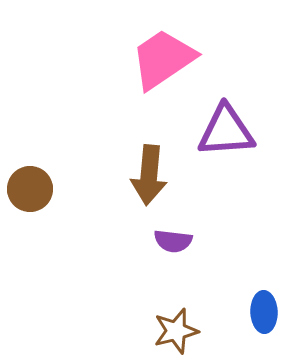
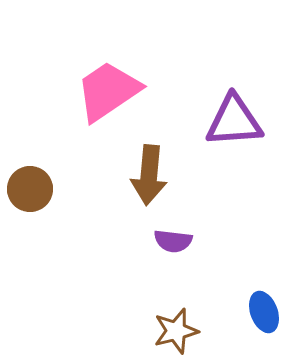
pink trapezoid: moved 55 px left, 32 px down
purple triangle: moved 8 px right, 10 px up
blue ellipse: rotated 18 degrees counterclockwise
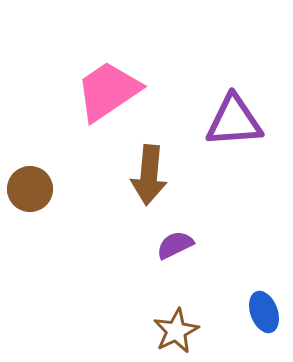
purple semicircle: moved 2 px right, 4 px down; rotated 147 degrees clockwise
brown star: rotated 12 degrees counterclockwise
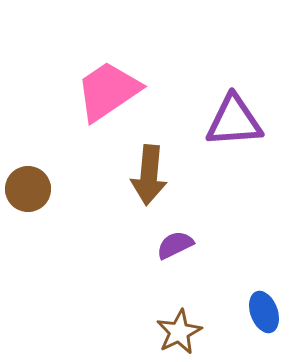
brown circle: moved 2 px left
brown star: moved 3 px right, 1 px down
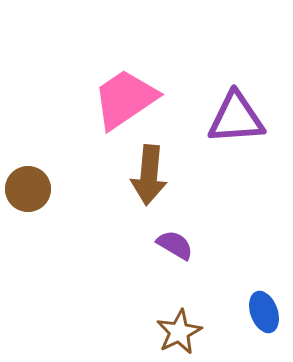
pink trapezoid: moved 17 px right, 8 px down
purple triangle: moved 2 px right, 3 px up
purple semicircle: rotated 57 degrees clockwise
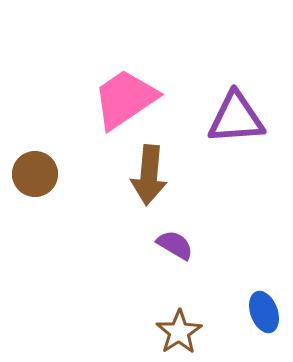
brown circle: moved 7 px right, 15 px up
brown star: rotated 6 degrees counterclockwise
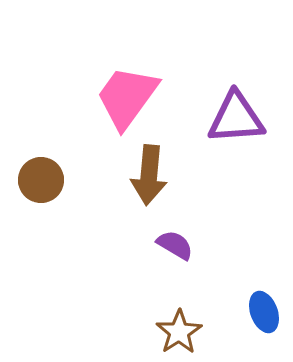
pink trapezoid: moved 2 px right, 2 px up; rotated 20 degrees counterclockwise
brown circle: moved 6 px right, 6 px down
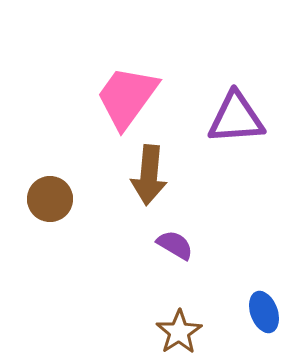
brown circle: moved 9 px right, 19 px down
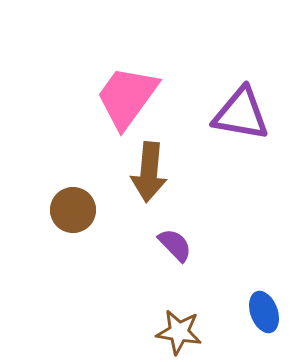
purple triangle: moved 5 px right, 4 px up; rotated 14 degrees clockwise
brown arrow: moved 3 px up
brown circle: moved 23 px right, 11 px down
purple semicircle: rotated 15 degrees clockwise
brown star: rotated 30 degrees counterclockwise
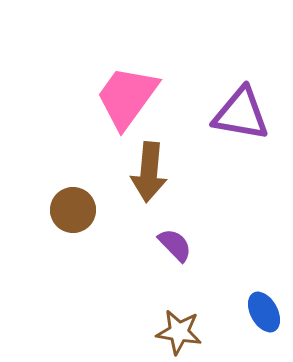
blue ellipse: rotated 9 degrees counterclockwise
